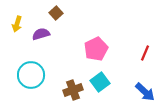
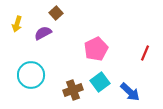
purple semicircle: moved 2 px right, 1 px up; rotated 12 degrees counterclockwise
blue arrow: moved 15 px left
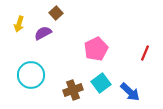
yellow arrow: moved 2 px right
cyan square: moved 1 px right, 1 px down
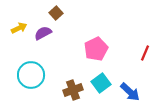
yellow arrow: moved 4 px down; rotated 133 degrees counterclockwise
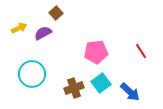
pink pentagon: moved 3 px down; rotated 20 degrees clockwise
red line: moved 4 px left, 2 px up; rotated 56 degrees counterclockwise
cyan circle: moved 1 px right, 1 px up
brown cross: moved 1 px right, 2 px up
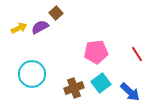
purple semicircle: moved 3 px left, 6 px up
red line: moved 4 px left, 3 px down
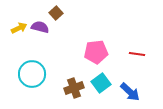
purple semicircle: rotated 42 degrees clockwise
red line: rotated 49 degrees counterclockwise
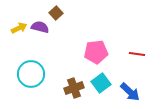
cyan circle: moved 1 px left
